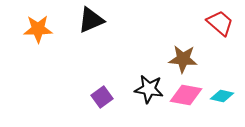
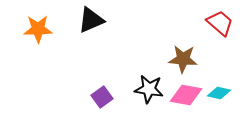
cyan diamond: moved 3 px left, 3 px up
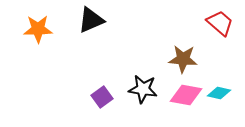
black star: moved 6 px left
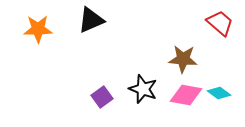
black star: rotated 12 degrees clockwise
cyan diamond: rotated 25 degrees clockwise
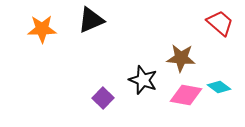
orange star: moved 4 px right
brown star: moved 2 px left, 1 px up
black star: moved 9 px up
cyan diamond: moved 6 px up
purple square: moved 1 px right, 1 px down; rotated 10 degrees counterclockwise
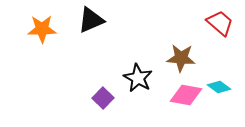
black star: moved 5 px left, 2 px up; rotated 8 degrees clockwise
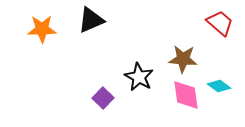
brown star: moved 2 px right, 1 px down
black star: moved 1 px right, 1 px up
cyan diamond: moved 1 px up
pink diamond: rotated 72 degrees clockwise
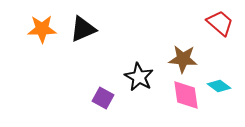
black triangle: moved 8 px left, 9 px down
purple square: rotated 15 degrees counterclockwise
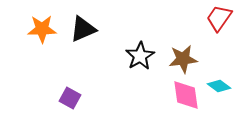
red trapezoid: moved 1 px left, 5 px up; rotated 96 degrees counterclockwise
brown star: rotated 12 degrees counterclockwise
black star: moved 1 px right, 21 px up; rotated 12 degrees clockwise
purple square: moved 33 px left
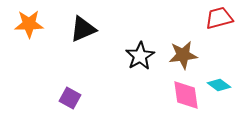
red trapezoid: rotated 40 degrees clockwise
orange star: moved 13 px left, 5 px up
brown star: moved 4 px up
cyan diamond: moved 1 px up
